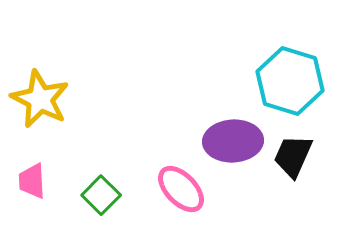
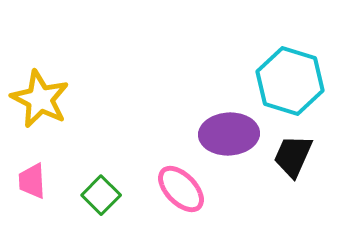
purple ellipse: moved 4 px left, 7 px up
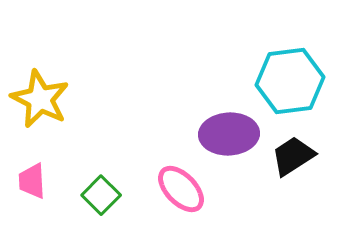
cyan hexagon: rotated 24 degrees counterclockwise
black trapezoid: rotated 33 degrees clockwise
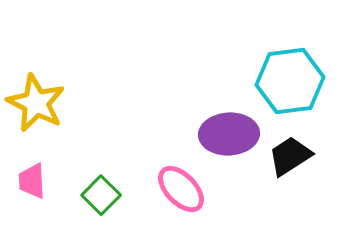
yellow star: moved 4 px left, 4 px down
black trapezoid: moved 3 px left
